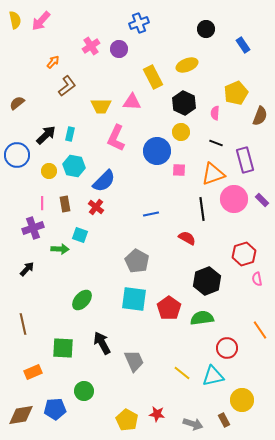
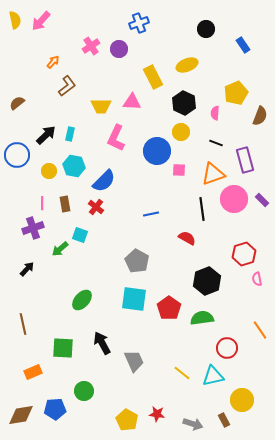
green arrow at (60, 249): rotated 138 degrees clockwise
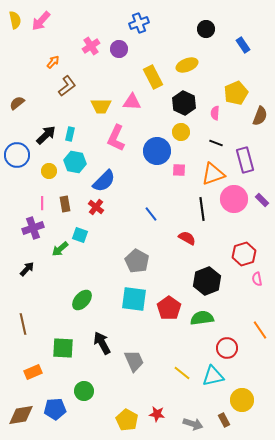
cyan hexagon at (74, 166): moved 1 px right, 4 px up
blue line at (151, 214): rotated 63 degrees clockwise
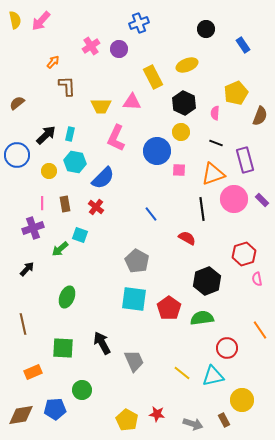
brown L-shape at (67, 86): rotated 55 degrees counterclockwise
blue semicircle at (104, 181): moved 1 px left, 3 px up
green ellipse at (82, 300): moved 15 px left, 3 px up; rotated 20 degrees counterclockwise
green circle at (84, 391): moved 2 px left, 1 px up
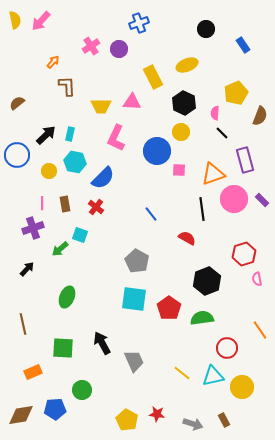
black line at (216, 143): moved 6 px right, 10 px up; rotated 24 degrees clockwise
yellow circle at (242, 400): moved 13 px up
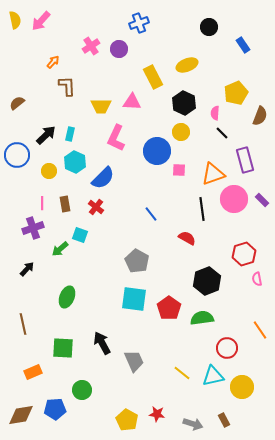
black circle at (206, 29): moved 3 px right, 2 px up
cyan hexagon at (75, 162): rotated 15 degrees clockwise
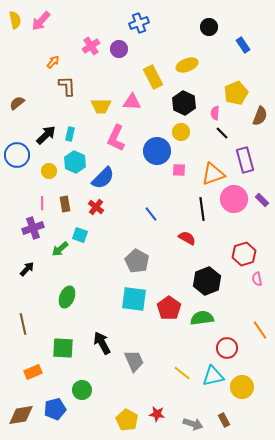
blue pentagon at (55, 409): rotated 10 degrees counterclockwise
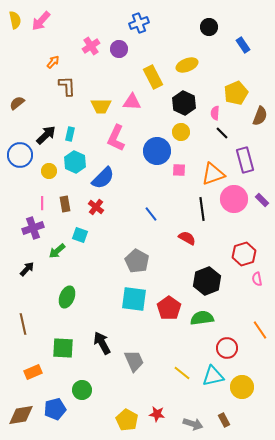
blue circle at (17, 155): moved 3 px right
green arrow at (60, 249): moved 3 px left, 2 px down
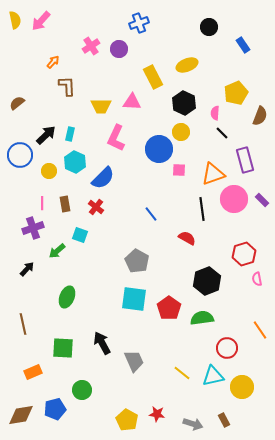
blue circle at (157, 151): moved 2 px right, 2 px up
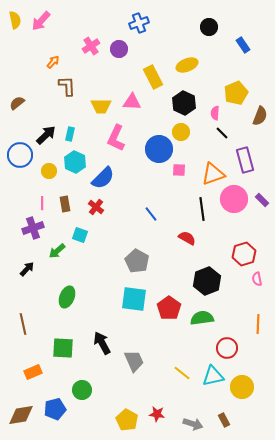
orange line at (260, 330): moved 2 px left, 6 px up; rotated 36 degrees clockwise
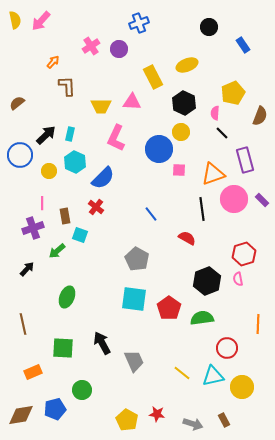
yellow pentagon at (236, 93): moved 3 px left
brown rectangle at (65, 204): moved 12 px down
gray pentagon at (137, 261): moved 2 px up
pink semicircle at (257, 279): moved 19 px left
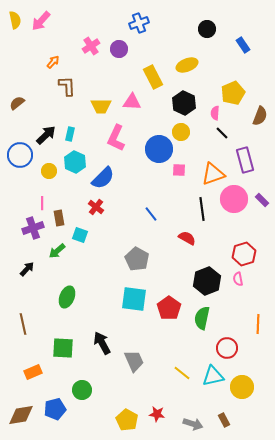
black circle at (209, 27): moved 2 px left, 2 px down
brown rectangle at (65, 216): moved 6 px left, 2 px down
green semicircle at (202, 318): rotated 70 degrees counterclockwise
